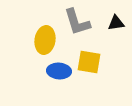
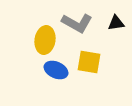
gray L-shape: moved 1 px down; rotated 44 degrees counterclockwise
blue ellipse: moved 3 px left, 1 px up; rotated 20 degrees clockwise
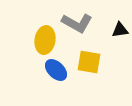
black triangle: moved 4 px right, 7 px down
blue ellipse: rotated 20 degrees clockwise
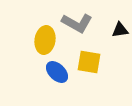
blue ellipse: moved 1 px right, 2 px down
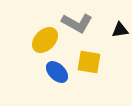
yellow ellipse: rotated 36 degrees clockwise
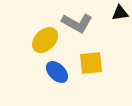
black triangle: moved 17 px up
yellow square: moved 2 px right, 1 px down; rotated 15 degrees counterclockwise
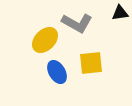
blue ellipse: rotated 15 degrees clockwise
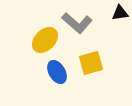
gray L-shape: rotated 12 degrees clockwise
yellow square: rotated 10 degrees counterclockwise
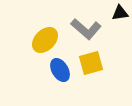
gray L-shape: moved 9 px right, 6 px down
blue ellipse: moved 3 px right, 2 px up
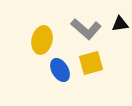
black triangle: moved 11 px down
yellow ellipse: moved 3 px left; rotated 32 degrees counterclockwise
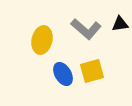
yellow square: moved 1 px right, 8 px down
blue ellipse: moved 3 px right, 4 px down
